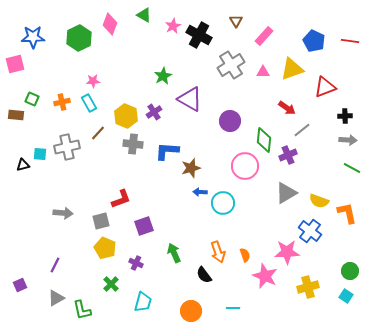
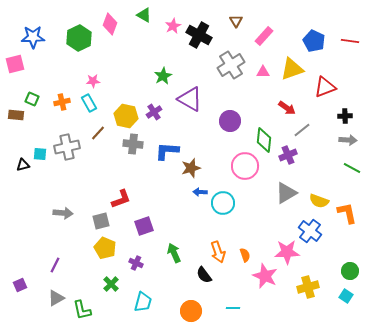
yellow hexagon at (126, 116): rotated 10 degrees counterclockwise
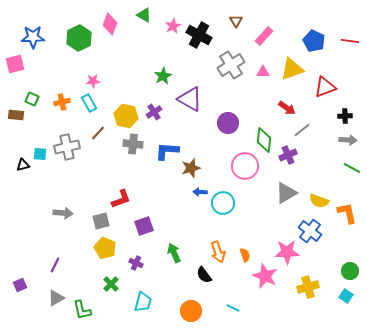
purple circle at (230, 121): moved 2 px left, 2 px down
cyan line at (233, 308): rotated 24 degrees clockwise
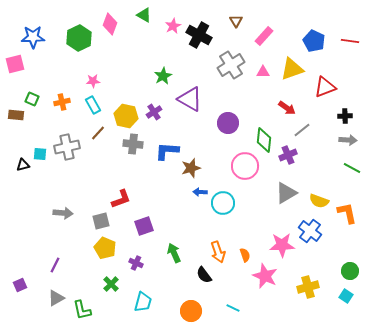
cyan rectangle at (89, 103): moved 4 px right, 2 px down
pink star at (287, 252): moved 5 px left, 7 px up
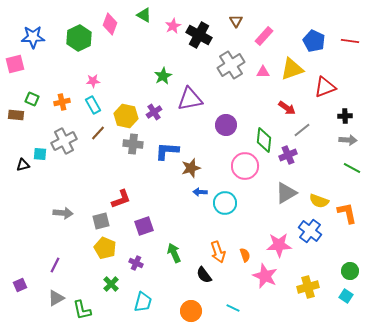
purple triangle at (190, 99): rotated 40 degrees counterclockwise
purple circle at (228, 123): moved 2 px left, 2 px down
gray cross at (67, 147): moved 3 px left, 6 px up; rotated 15 degrees counterclockwise
cyan circle at (223, 203): moved 2 px right
pink star at (282, 245): moved 3 px left
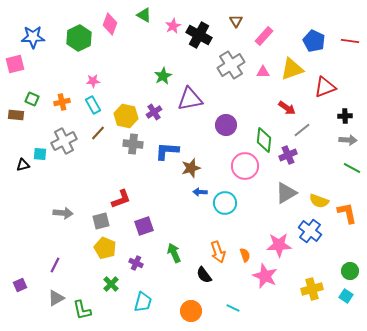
yellow cross at (308, 287): moved 4 px right, 2 px down
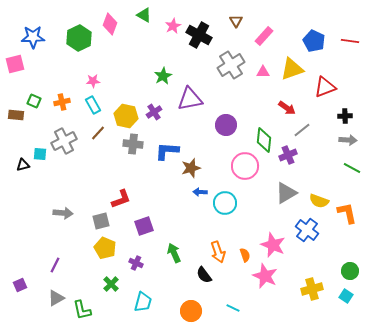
green square at (32, 99): moved 2 px right, 2 px down
blue cross at (310, 231): moved 3 px left, 1 px up
pink star at (279, 245): moved 6 px left; rotated 25 degrees clockwise
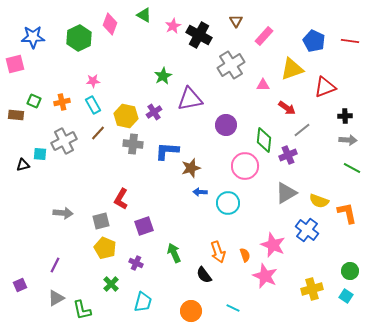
pink triangle at (263, 72): moved 13 px down
red L-shape at (121, 199): rotated 140 degrees clockwise
cyan circle at (225, 203): moved 3 px right
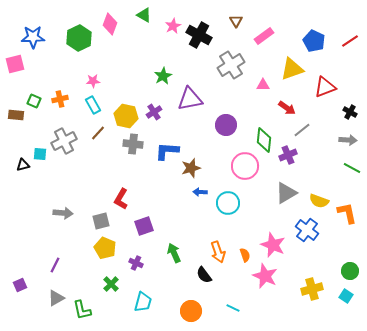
pink rectangle at (264, 36): rotated 12 degrees clockwise
red line at (350, 41): rotated 42 degrees counterclockwise
orange cross at (62, 102): moved 2 px left, 3 px up
black cross at (345, 116): moved 5 px right, 4 px up; rotated 32 degrees clockwise
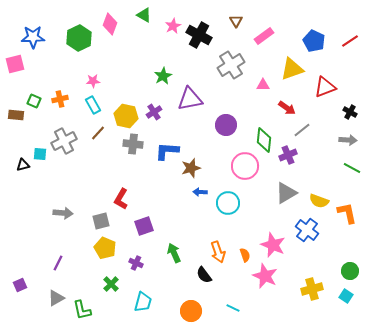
purple line at (55, 265): moved 3 px right, 2 px up
